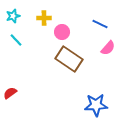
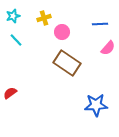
yellow cross: rotated 16 degrees counterclockwise
blue line: rotated 28 degrees counterclockwise
brown rectangle: moved 2 px left, 4 px down
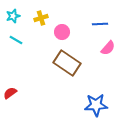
yellow cross: moved 3 px left
cyan line: rotated 16 degrees counterclockwise
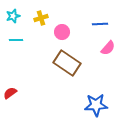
cyan line: rotated 32 degrees counterclockwise
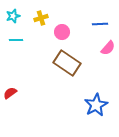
blue star: rotated 25 degrees counterclockwise
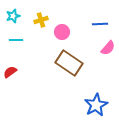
yellow cross: moved 2 px down
brown rectangle: moved 2 px right
red semicircle: moved 21 px up
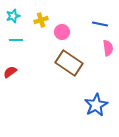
blue line: rotated 14 degrees clockwise
pink semicircle: rotated 49 degrees counterclockwise
